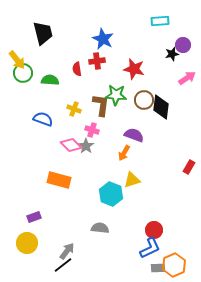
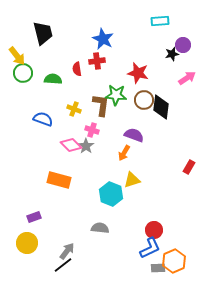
yellow arrow: moved 4 px up
red star: moved 4 px right, 4 px down
green semicircle: moved 3 px right, 1 px up
orange hexagon: moved 4 px up
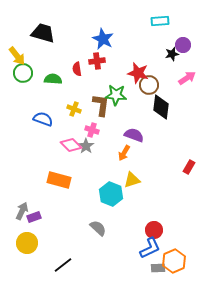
black trapezoid: rotated 60 degrees counterclockwise
brown circle: moved 5 px right, 15 px up
gray semicircle: moved 2 px left; rotated 36 degrees clockwise
gray arrow: moved 45 px left, 40 px up; rotated 12 degrees counterclockwise
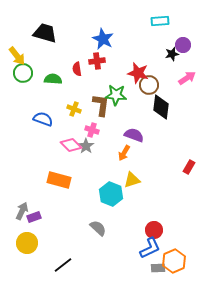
black trapezoid: moved 2 px right
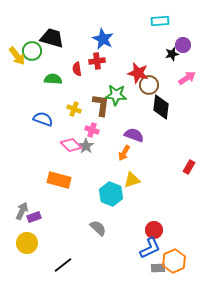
black trapezoid: moved 7 px right, 5 px down
green circle: moved 9 px right, 22 px up
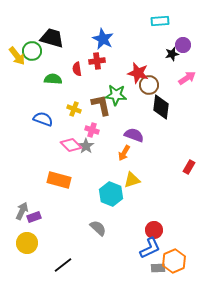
brown L-shape: rotated 20 degrees counterclockwise
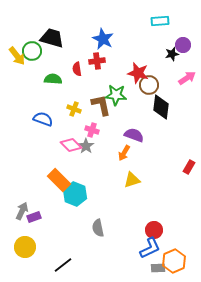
orange rectangle: rotated 30 degrees clockwise
cyan hexagon: moved 36 px left
gray semicircle: rotated 144 degrees counterclockwise
yellow circle: moved 2 px left, 4 px down
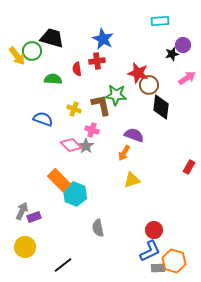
blue L-shape: moved 3 px down
orange hexagon: rotated 20 degrees counterclockwise
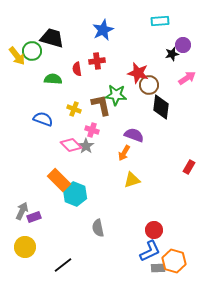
blue star: moved 9 px up; rotated 20 degrees clockwise
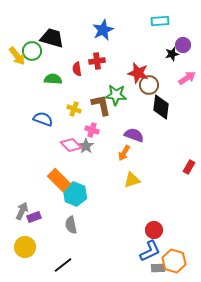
gray semicircle: moved 27 px left, 3 px up
